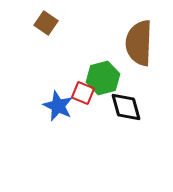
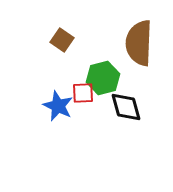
brown square: moved 16 px right, 17 px down
red square: rotated 25 degrees counterclockwise
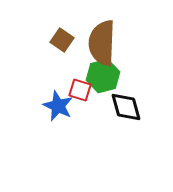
brown semicircle: moved 37 px left
green hexagon: moved 2 px up
red square: moved 3 px left, 3 px up; rotated 20 degrees clockwise
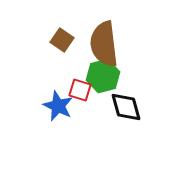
brown semicircle: moved 2 px right, 1 px down; rotated 9 degrees counterclockwise
